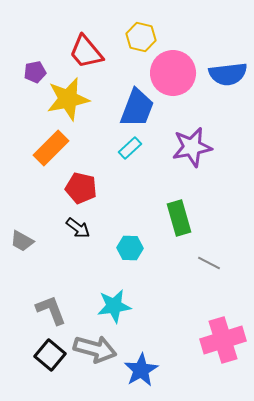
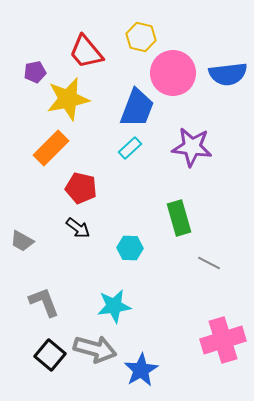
purple star: rotated 18 degrees clockwise
gray L-shape: moved 7 px left, 8 px up
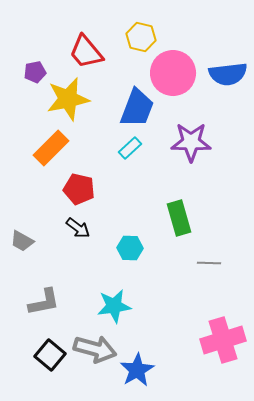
purple star: moved 1 px left, 5 px up; rotated 6 degrees counterclockwise
red pentagon: moved 2 px left, 1 px down
gray line: rotated 25 degrees counterclockwise
gray L-shape: rotated 100 degrees clockwise
blue star: moved 4 px left
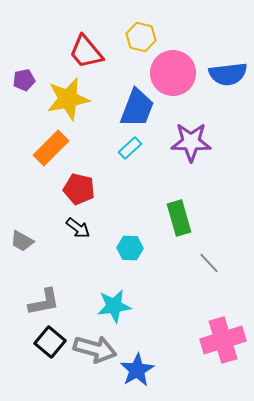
purple pentagon: moved 11 px left, 8 px down
gray line: rotated 45 degrees clockwise
black square: moved 13 px up
